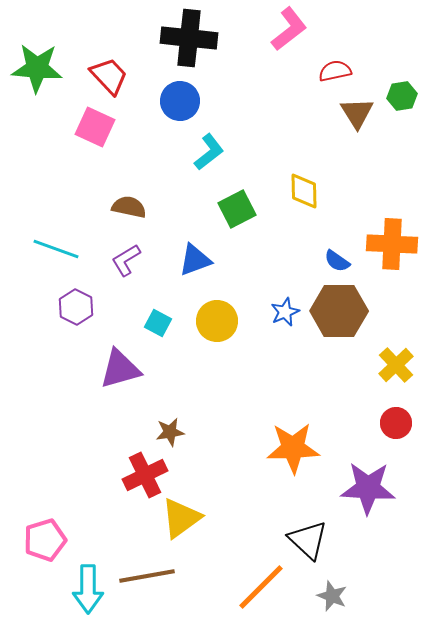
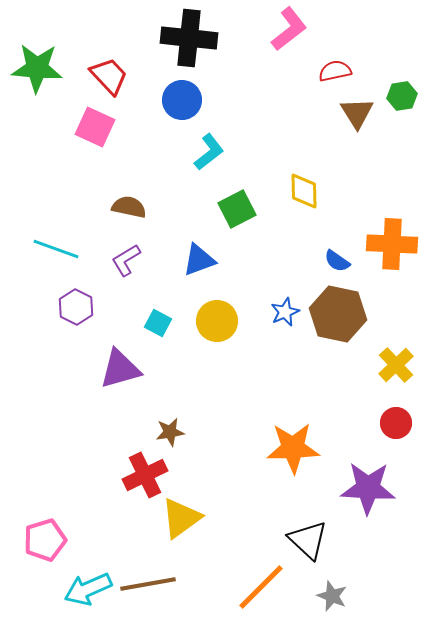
blue circle: moved 2 px right, 1 px up
blue triangle: moved 4 px right
brown hexagon: moved 1 px left, 3 px down; rotated 12 degrees clockwise
brown line: moved 1 px right, 8 px down
cyan arrow: rotated 66 degrees clockwise
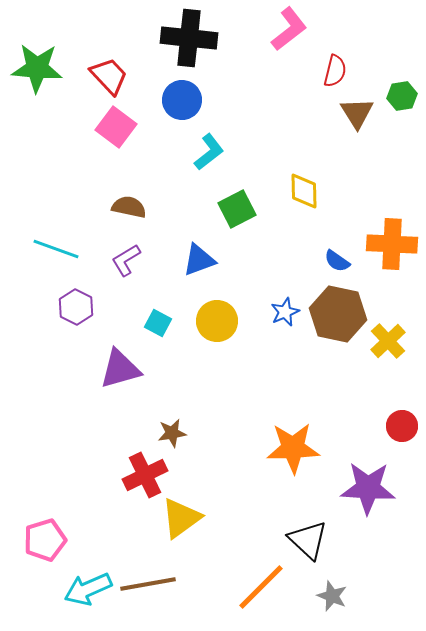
red semicircle: rotated 116 degrees clockwise
pink square: moved 21 px right; rotated 12 degrees clockwise
yellow cross: moved 8 px left, 24 px up
red circle: moved 6 px right, 3 px down
brown star: moved 2 px right, 1 px down
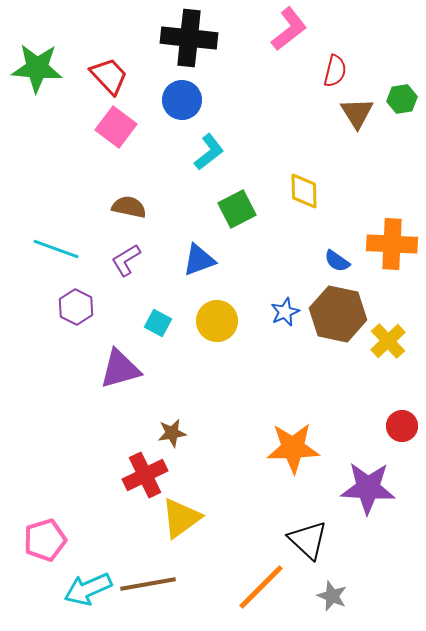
green hexagon: moved 3 px down
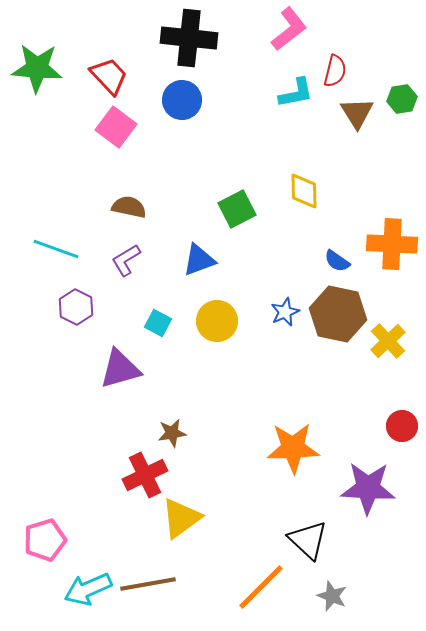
cyan L-shape: moved 87 px right, 59 px up; rotated 27 degrees clockwise
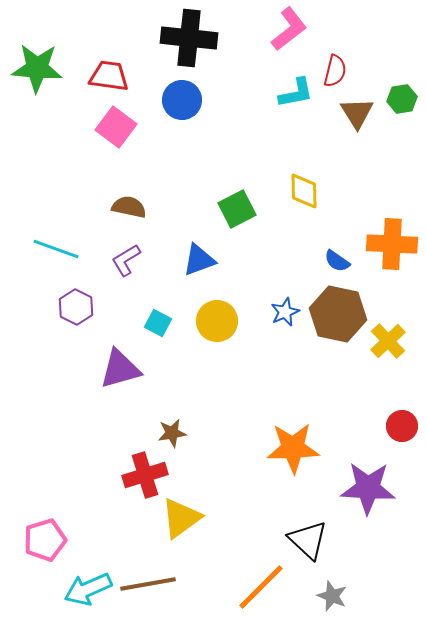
red trapezoid: rotated 39 degrees counterclockwise
red cross: rotated 9 degrees clockwise
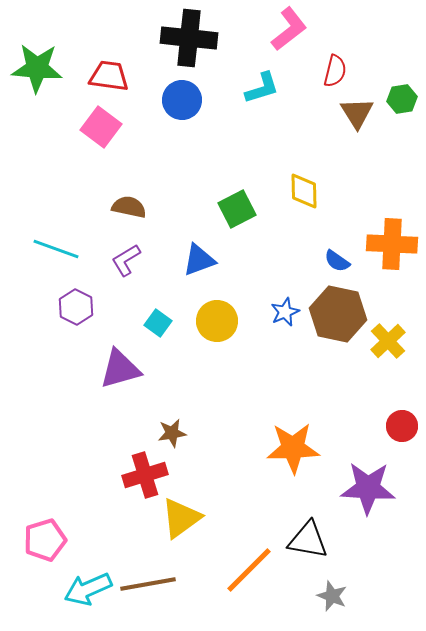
cyan L-shape: moved 34 px left, 5 px up; rotated 6 degrees counterclockwise
pink square: moved 15 px left
cyan square: rotated 8 degrees clockwise
black triangle: rotated 33 degrees counterclockwise
orange line: moved 12 px left, 17 px up
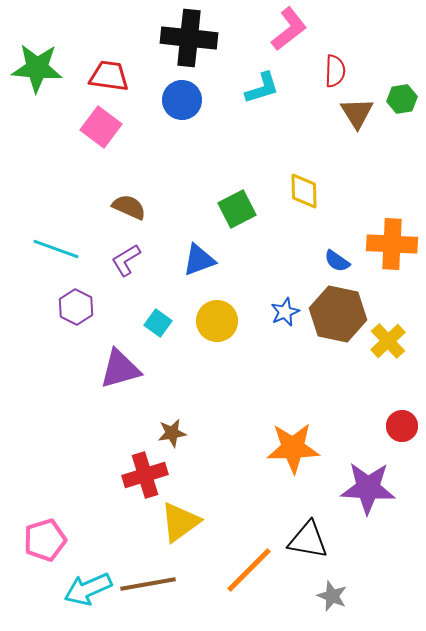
red semicircle: rotated 12 degrees counterclockwise
brown semicircle: rotated 12 degrees clockwise
yellow triangle: moved 1 px left, 4 px down
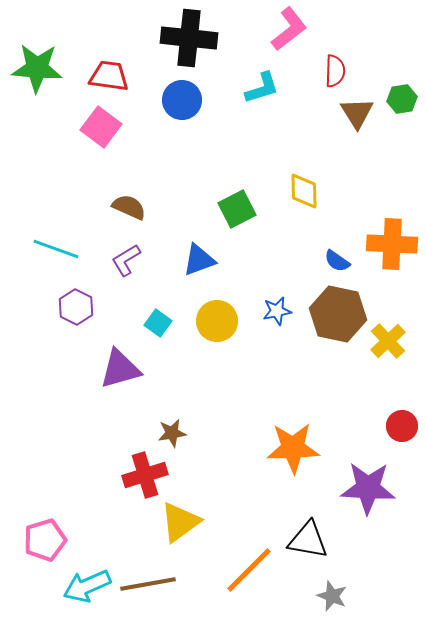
blue star: moved 8 px left, 1 px up; rotated 12 degrees clockwise
cyan arrow: moved 1 px left, 3 px up
